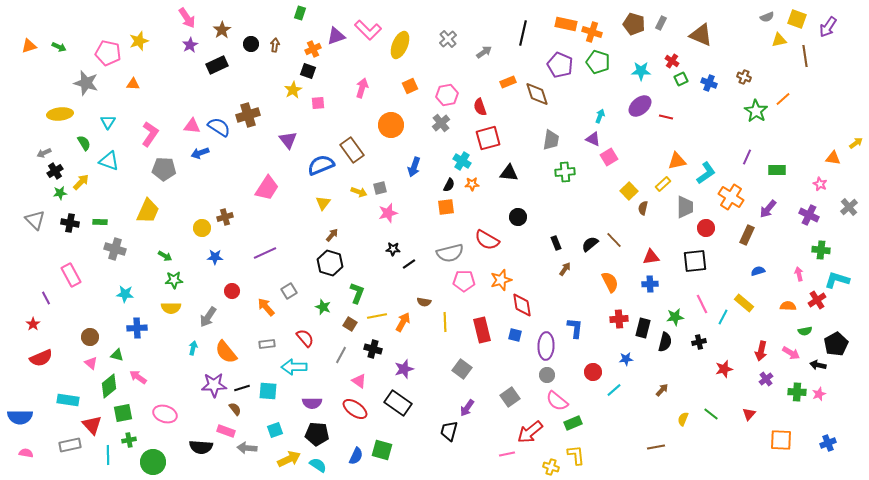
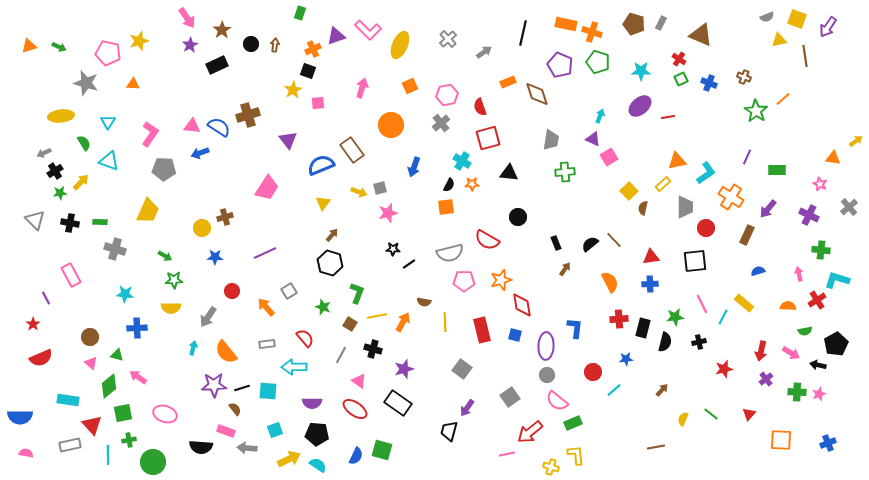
red cross at (672, 61): moved 7 px right, 2 px up
yellow ellipse at (60, 114): moved 1 px right, 2 px down
red line at (666, 117): moved 2 px right; rotated 24 degrees counterclockwise
yellow arrow at (856, 143): moved 2 px up
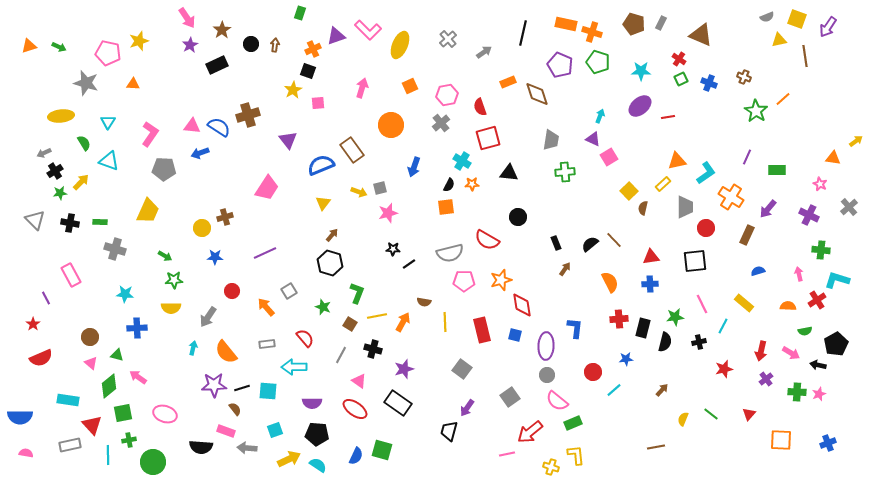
cyan line at (723, 317): moved 9 px down
